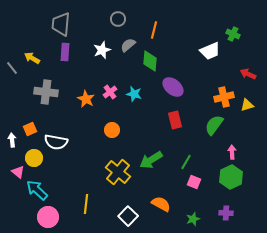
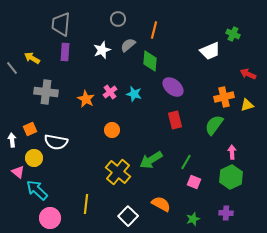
pink circle: moved 2 px right, 1 px down
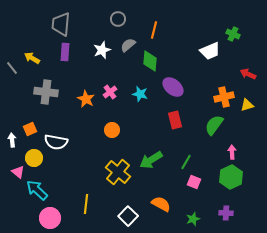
cyan star: moved 6 px right
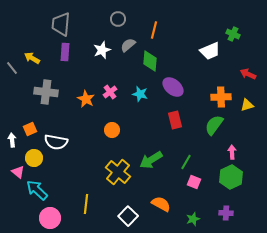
orange cross: moved 3 px left; rotated 12 degrees clockwise
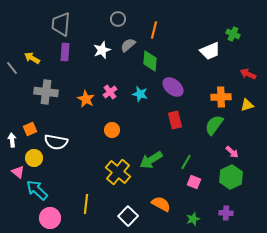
pink arrow: rotated 136 degrees clockwise
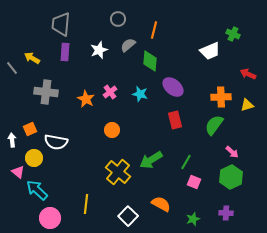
white star: moved 3 px left
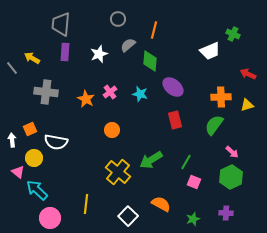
white star: moved 4 px down
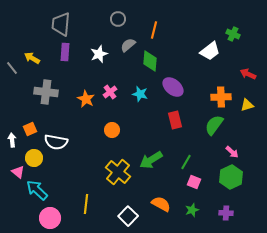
white trapezoid: rotated 15 degrees counterclockwise
green star: moved 1 px left, 9 px up
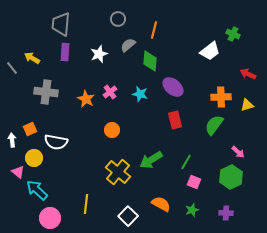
pink arrow: moved 6 px right
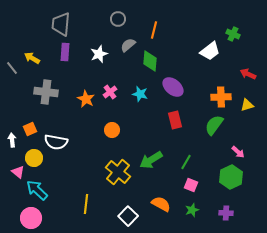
pink square: moved 3 px left, 3 px down
pink circle: moved 19 px left
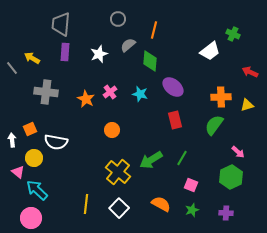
red arrow: moved 2 px right, 2 px up
green line: moved 4 px left, 4 px up
white square: moved 9 px left, 8 px up
